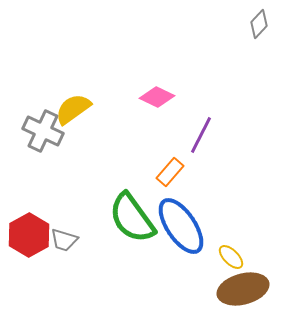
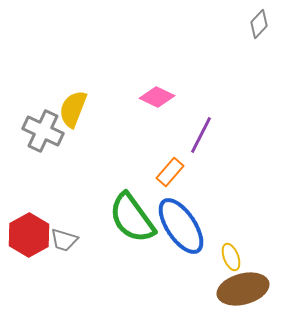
yellow semicircle: rotated 33 degrees counterclockwise
yellow ellipse: rotated 24 degrees clockwise
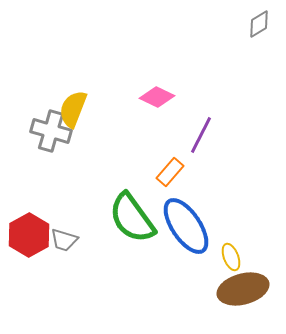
gray diamond: rotated 16 degrees clockwise
gray cross: moved 8 px right; rotated 9 degrees counterclockwise
blue ellipse: moved 5 px right
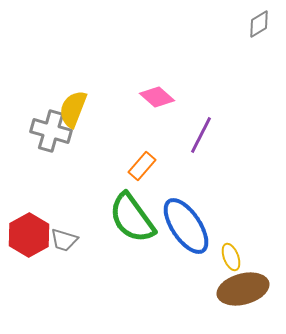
pink diamond: rotated 16 degrees clockwise
orange rectangle: moved 28 px left, 6 px up
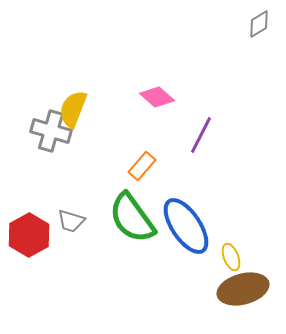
gray trapezoid: moved 7 px right, 19 px up
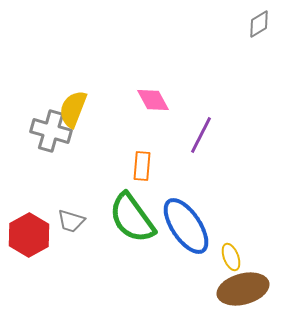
pink diamond: moved 4 px left, 3 px down; rotated 20 degrees clockwise
orange rectangle: rotated 36 degrees counterclockwise
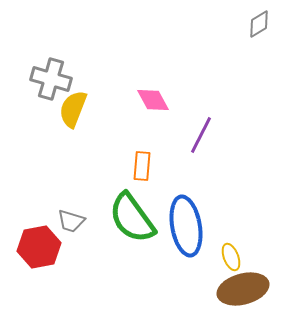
gray cross: moved 52 px up
blue ellipse: rotated 24 degrees clockwise
red hexagon: moved 10 px right, 12 px down; rotated 18 degrees clockwise
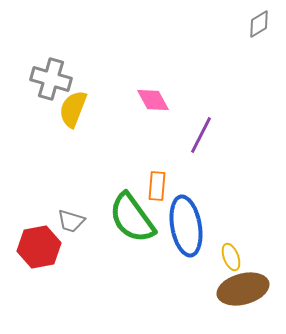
orange rectangle: moved 15 px right, 20 px down
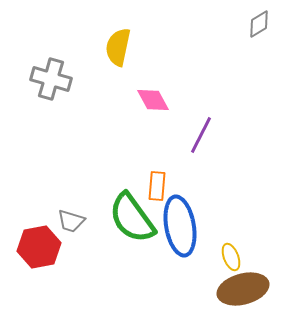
yellow semicircle: moved 45 px right, 62 px up; rotated 9 degrees counterclockwise
blue ellipse: moved 6 px left
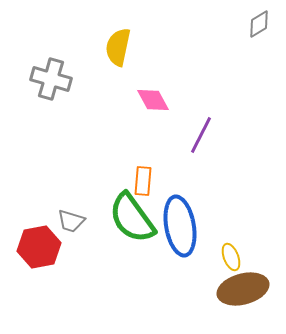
orange rectangle: moved 14 px left, 5 px up
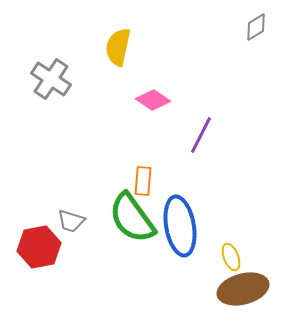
gray diamond: moved 3 px left, 3 px down
gray cross: rotated 18 degrees clockwise
pink diamond: rotated 28 degrees counterclockwise
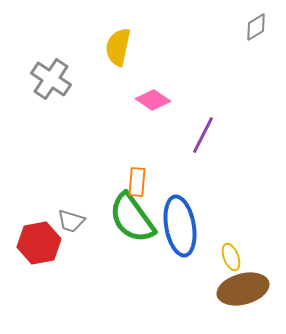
purple line: moved 2 px right
orange rectangle: moved 6 px left, 1 px down
red hexagon: moved 4 px up
